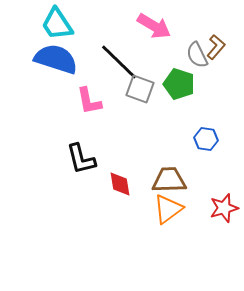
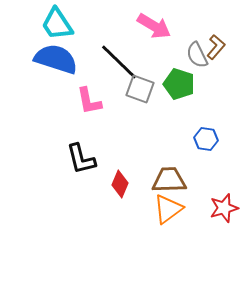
red diamond: rotated 32 degrees clockwise
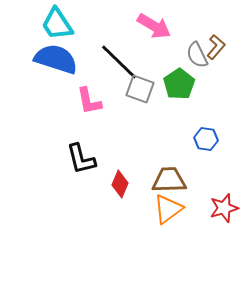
green pentagon: rotated 20 degrees clockwise
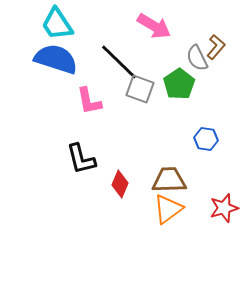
gray semicircle: moved 3 px down
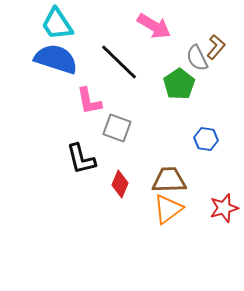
gray square: moved 23 px left, 39 px down
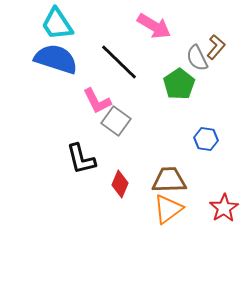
pink L-shape: moved 8 px right; rotated 16 degrees counterclockwise
gray square: moved 1 px left, 7 px up; rotated 16 degrees clockwise
red star: rotated 16 degrees counterclockwise
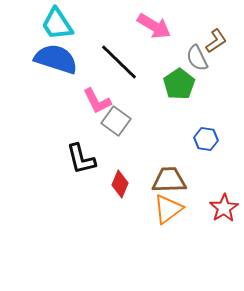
brown L-shape: moved 6 px up; rotated 15 degrees clockwise
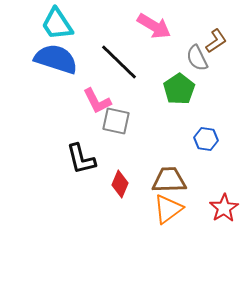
green pentagon: moved 5 px down
gray square: rotated 24 degrees counterclockwise
